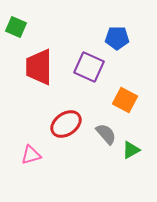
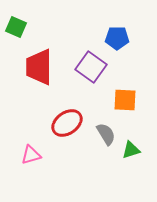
purple square: moved 2 px right; rotated 12 degrees clockwise
orange square: rotated 25 degrees counterclockwise
red ellipse: moved 1 px right, 1 px up
gray semicircle: rotated 10 degrees clockwise
green triangle: rotated 12 degrees clockwise
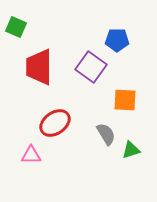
blue pentagon: moved 2 px down
red ellipse: moved 12 px left
pink triangle: rotated 15 degrees clockwise
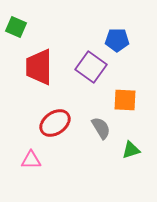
gray semicircle: moved 5 px left, 6 px up
pink triangle: moved 5 px down
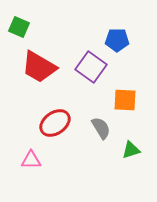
green square: moved 3 px right
red trapezoid: rotated 60 degrees counterclockwise
